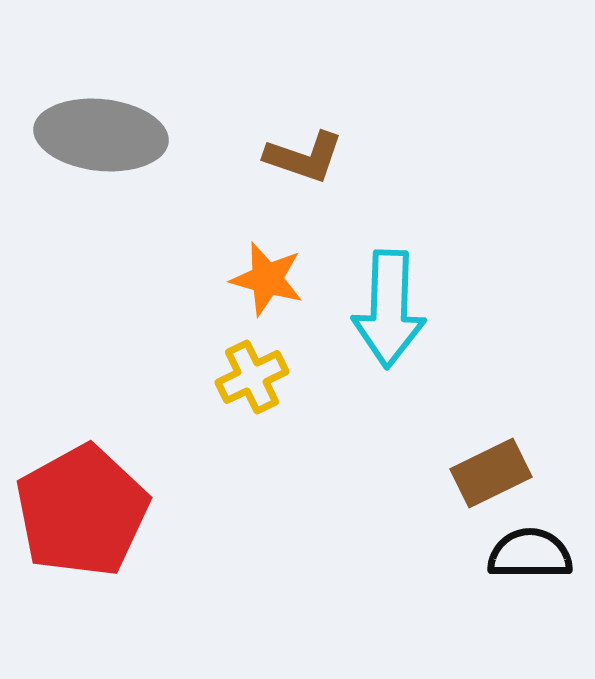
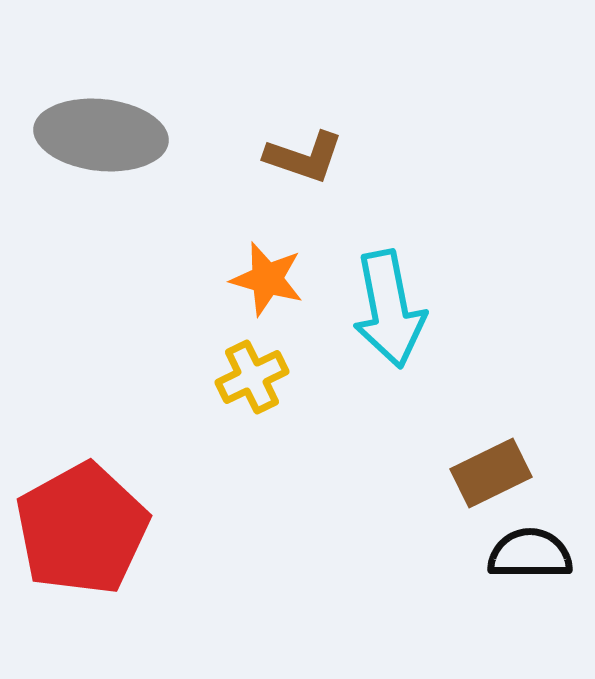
cyan arrow: rotated 13 degrees counterclockwise
red pentagon: moved 18 px down
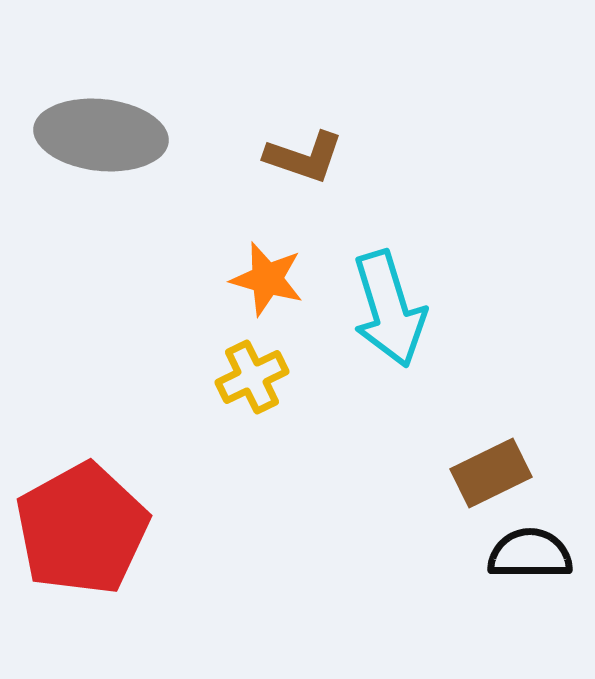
cyan arrow: rotated 6 degrees counterclockwise
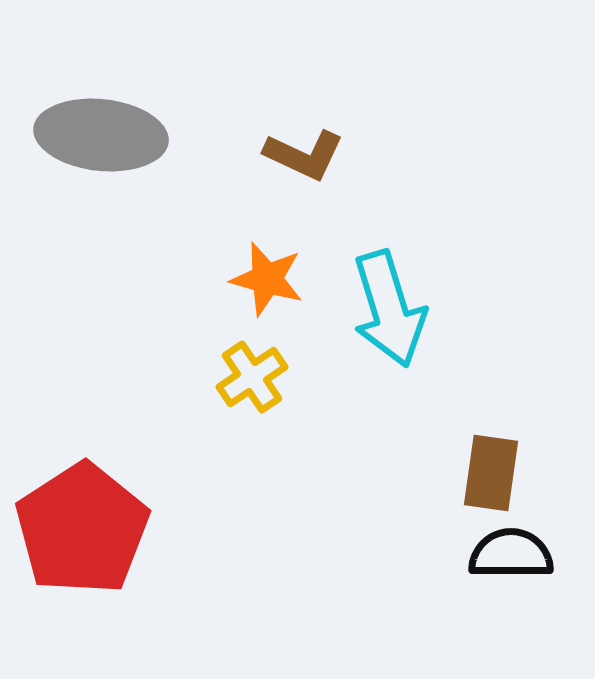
brown L-shape: moved 2 px up; rotated 6 degrees clockwise
yellow cross: rotated 8 degrees counterclockwise
brown rectangle: rotated 56 degrees counterclockwise
red pentagon: rotated 4 degrees counterclockwise
black semicircle: moved 19 px left
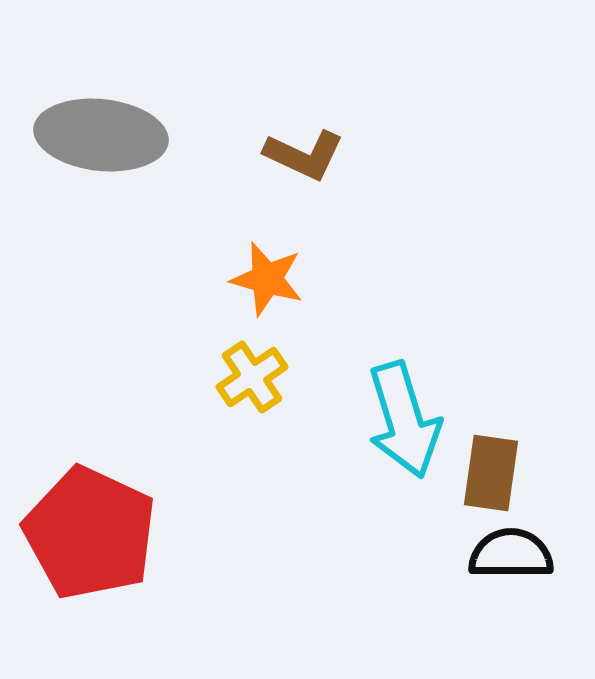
cyan arrow: moved 15 px right, 111 px down
red pentagon: moved 8 px right, 4 px down; rotated 14 degrees counterclockwise
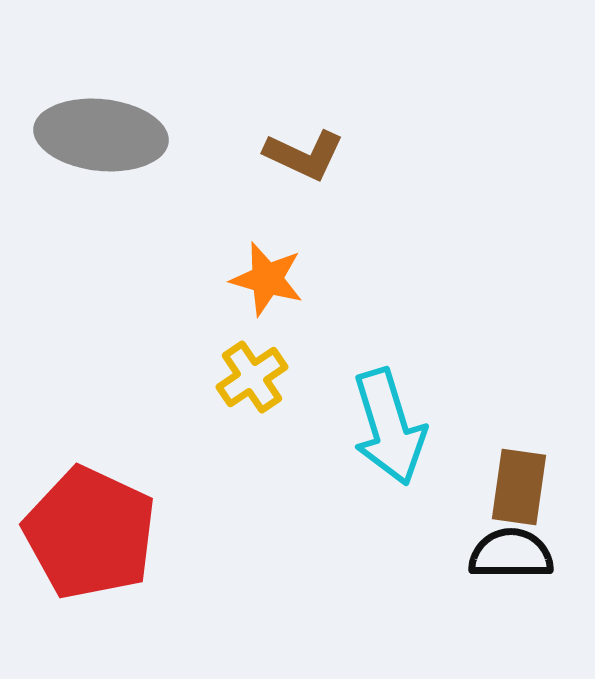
cyan arrow: moved 15 px left, 7 px down
brown rectangle: moved 28 px right, 14 px down
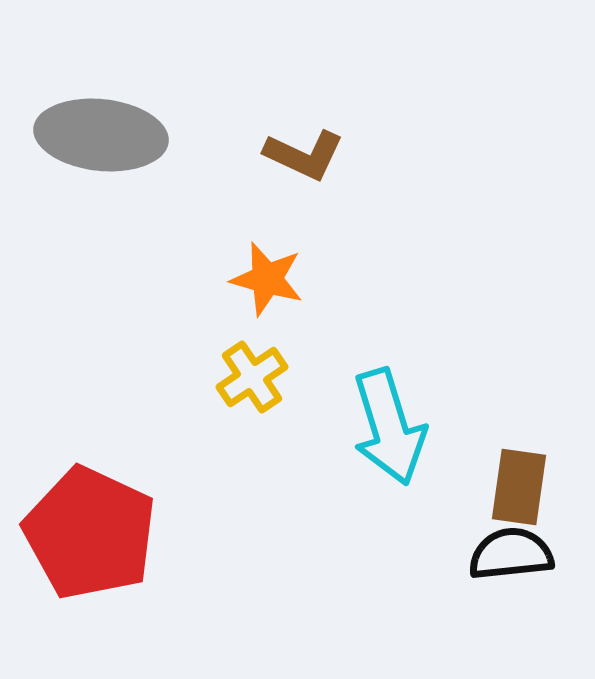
black semicircle: rotated 6 degrees counterclockwise
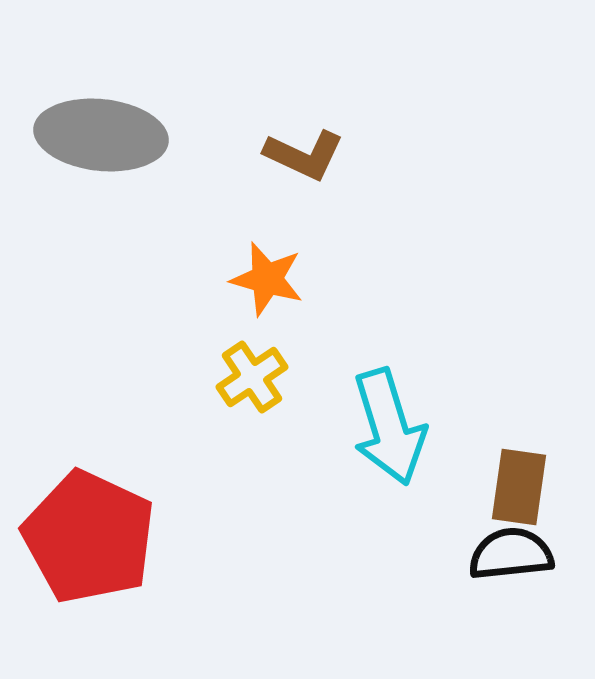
red pentagon: moved 1 px left, 4 px down
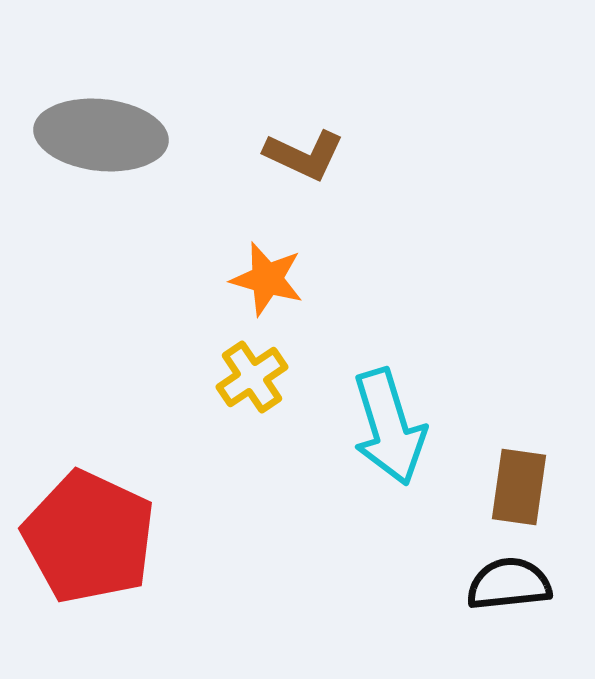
black semicircle: moved 2 px left, 30 px down
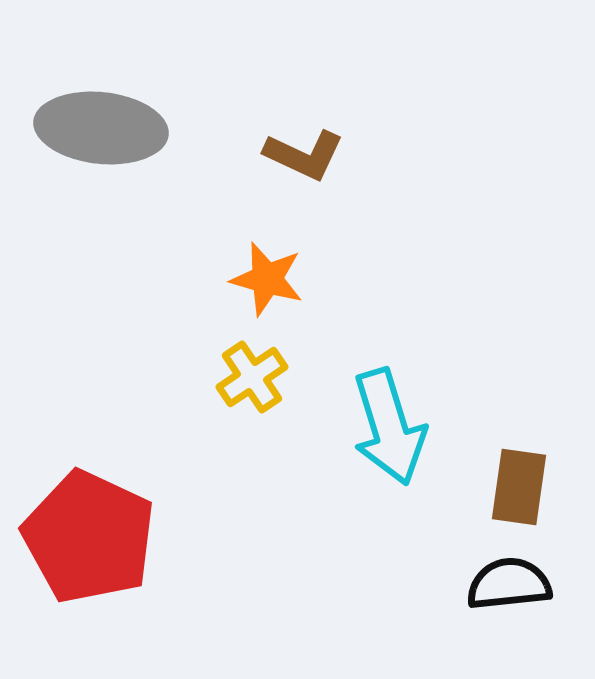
gray ellipse: moved 7 px up
